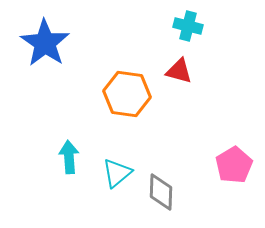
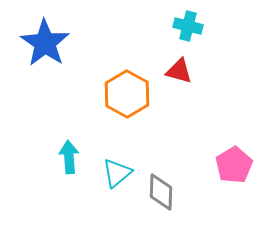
orange hexagon: rotated 21 degrees clockwise
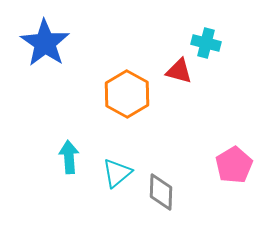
cyan cross: moved 18 px right, 17 px down
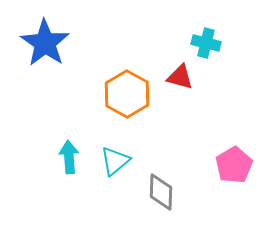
red triangle: moved 1 px right, 6 px down
cyan triangle: moved 2 px left, 12 px up
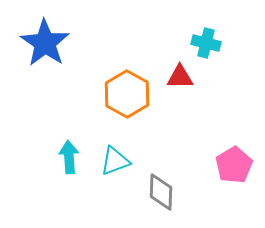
red triangle: rotated 16 degrees counterclockwise
cyan triangle: rotated 20 degrees clockwise
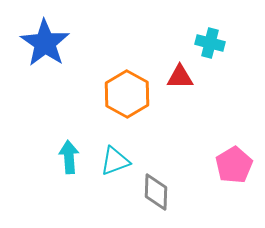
cyan cross: moved 4 px right
gray diamond: moved 5 px left
